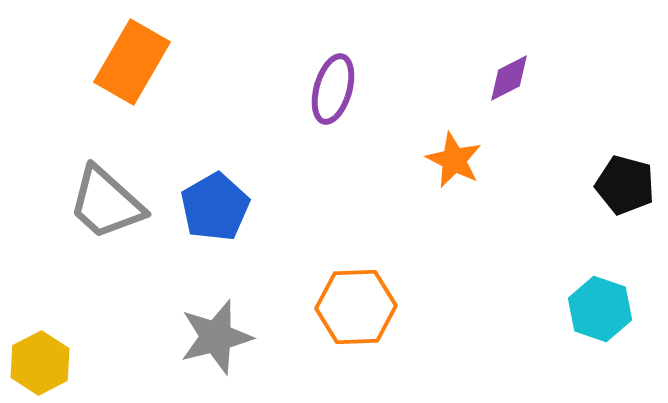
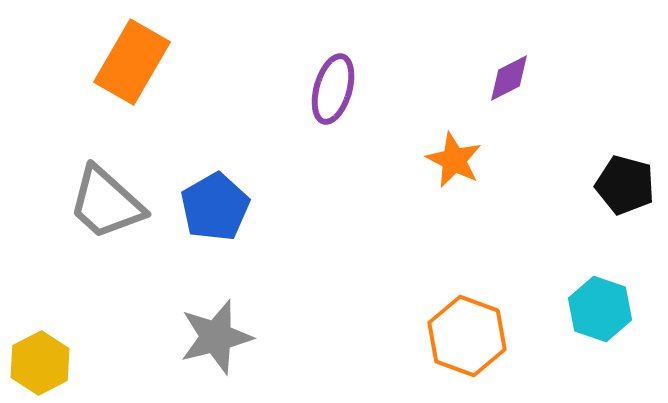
orange hexagon: moved 111 px right, 29 px down; rotated 22 degrees clockwise
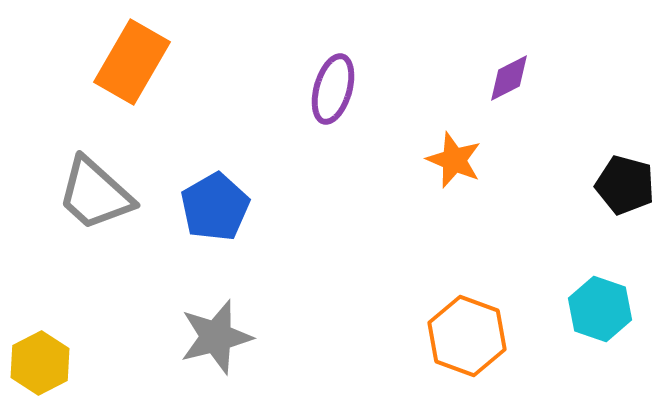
orange star: rotated 4 degrees counterclockwise
gray trapezoid: moved 11 px left, 9 px up
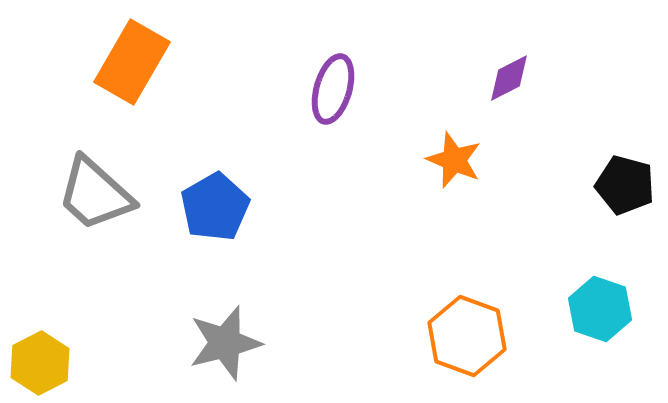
gray star: moved 9 px right, 6 px down
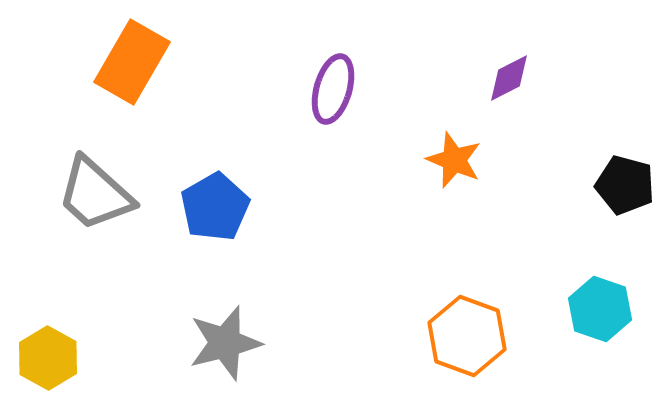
yellow hexagon: moved 8 px right, 5 px up; rotated 4 degrees counterclockwise
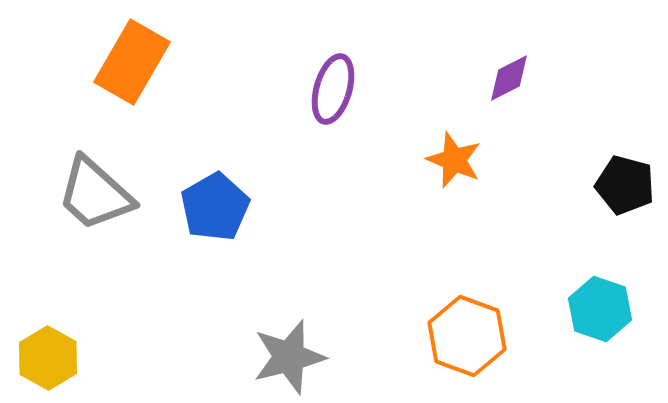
gray star: moved 64 px right, 14 px down
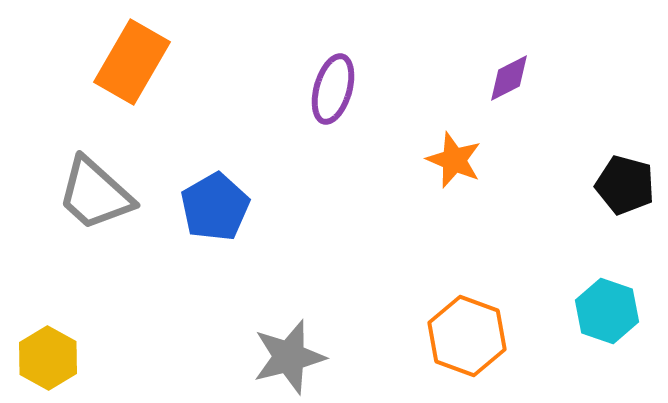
cyan hexagon: moved 7 px right, 2 px down
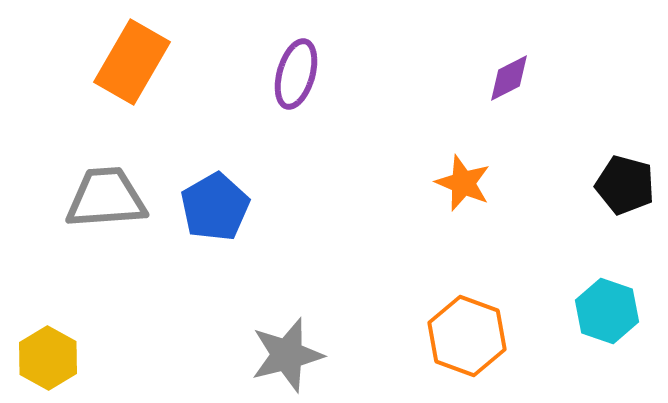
purple ellipse: moved 37 px left, 15 px up
orange star: moved 9 px right, 23 px down
gray trapezoid: moved 11 px right, 4 px down; rotated 134 degrees clockwise
gray star: moved 2 px left, 2 px up
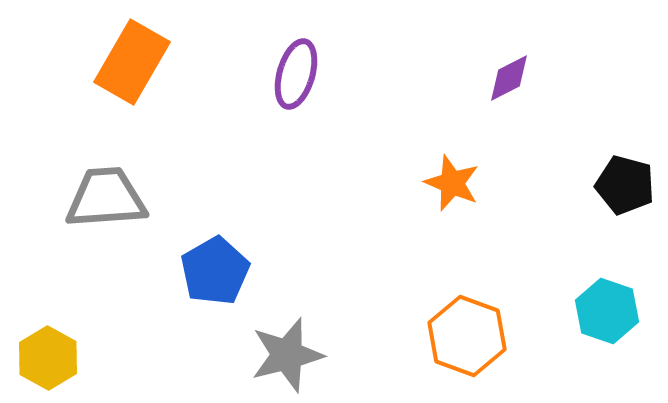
orange star: moved 11 px left
blue pentagon: moved 64 px down
